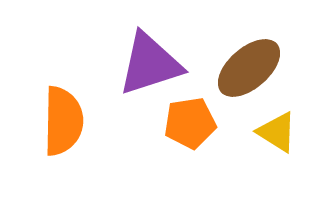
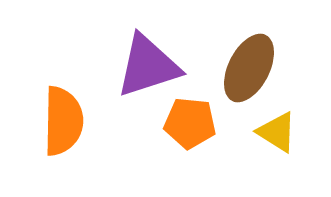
purple triangle: moved 2 px left, 2 px down
brown ellipse: rotated 22 degrees counterclockwise
orange pentagon: rotated 15 degrees clockwise
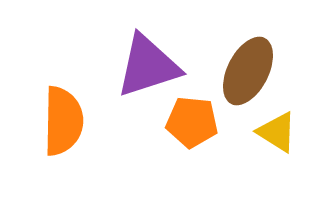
brown ellipse: moved 1 px left, 3 px down
orange pentagon: moved 2 px right, 1 px up
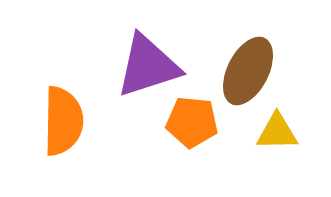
yellow triangle: rotated 33 degrees counterclockwise
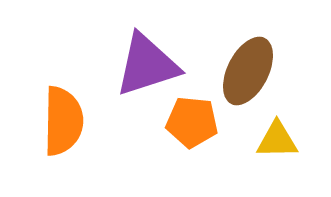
purple triangle: moved 1 px left, 1 px up
yellow triangle: moved 8 px down
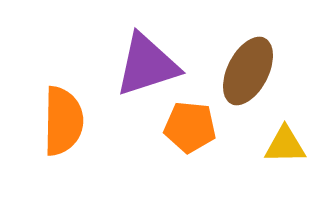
orange pentagon: moved 2 px left, 5 px down
yellow triangle: moved 8 px right, 5 px down
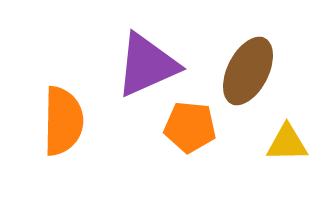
purple triangle: rotated 6 degrees counterclockwise
yellow triangle: moved 2 px right, 2 px up
